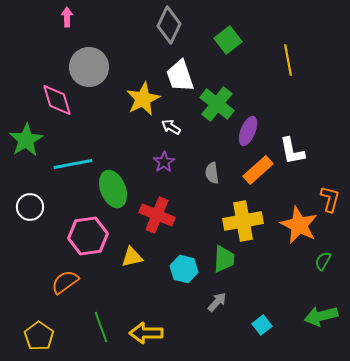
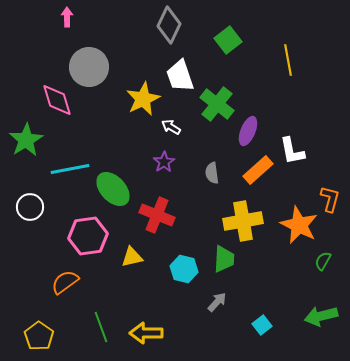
cyan line: moved 3 px left, 5 px down
green ellipse: rotated 21 degrees counterclockwise
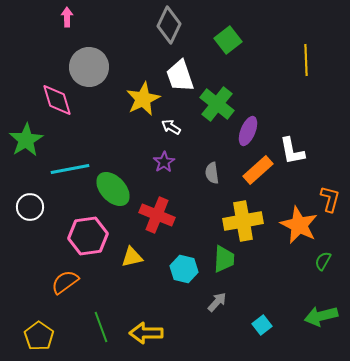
yellow line: moved 18 px right; rotated 8 degrees clockwise
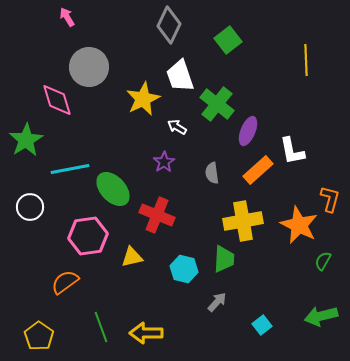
pink arrow: rotated 30 degrees counterclockwise
white arrow: moved 6 px right
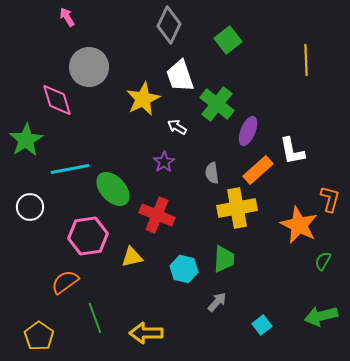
yellow cross: moved 6 px left, 13 px up
green line: moved 6 px left, 9 px up
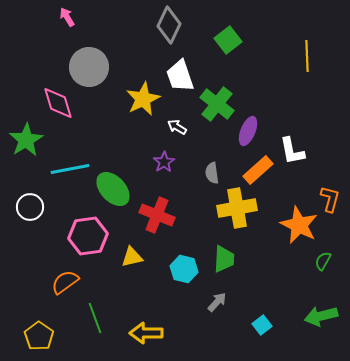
yellow line: moved 1 px right, 4 px up
pink diamond: moved 1 px right, 3 px down
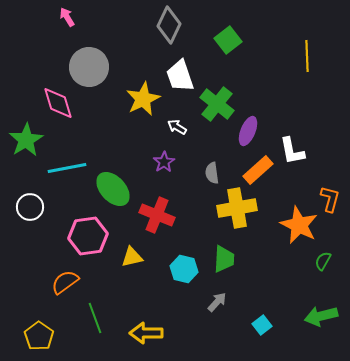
cyan line: moved 3 px left, 1 px up
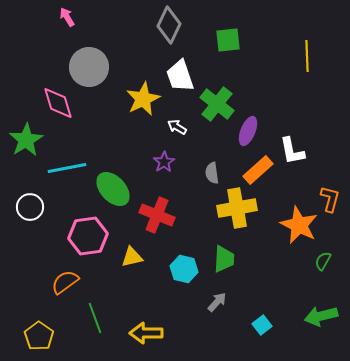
green square: rotated 32 degrees clockwise
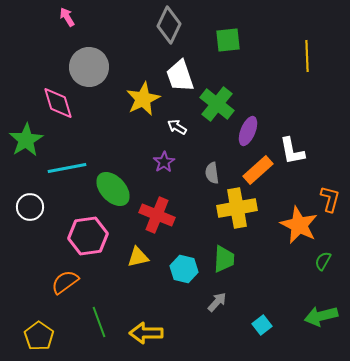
yellow triangle: moved 6 px right
green line: moved 4 px right, 4 px down
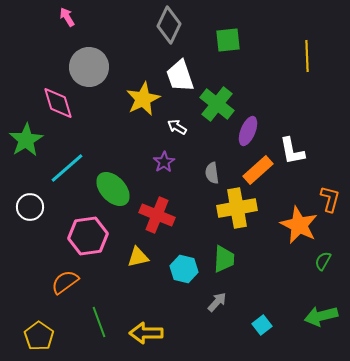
cyan line: rotated 30 degrees counterclockwise
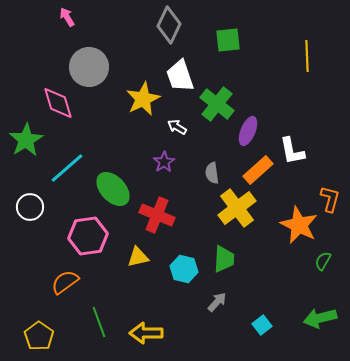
yellow cross: rotated 27 degrees counterclockwise
green arrow: moved 1 px left, 2 px down
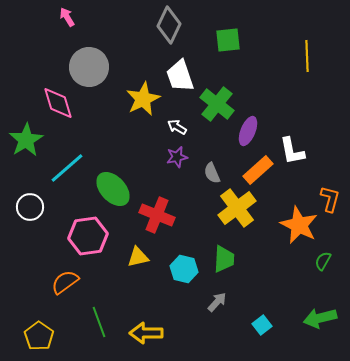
purple star: moved 13 px right, 5 px up; rotated 20 degrees clockwise
gray semicircle: rotated 15 degrees counterclockwise
